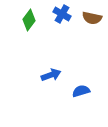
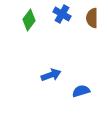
brown semicircle: rotated 78 degrees clockwise
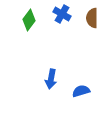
blue arrow: moved 4 px down; rotated 120 degrees clockwise
